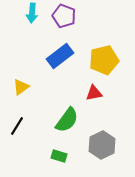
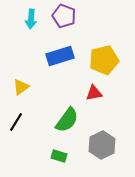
cyan arrow: moved 1 px left, 6 px down
blue rectangle: rotated 20 degrees clockwise
black line: moved 1 px left, 4 px up
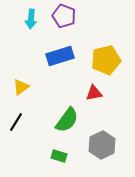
yellow pentagon: moved 2 px right
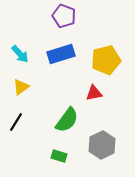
cyan arrow: moved 11 px left, 35 px down; rotated 48 degrees counterclockwise
blue rectangle: moved 1 px right, 2 px up
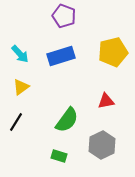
blue rectangle: moved 2 px down
yellow pentagon: moved 7 px right, 8 px up
red triangle: moved 12 px right, 8 px down
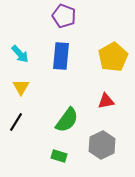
yellow pentagon: moved 5 px down; rotated 16 degrees counterclockwise
blue rectangle: rotated 68 degrees counterclockwise
yellow triangle: rotated 24 degrees counterclockwise
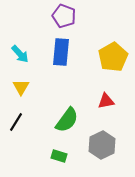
blue rectangle: moved 4 px up
